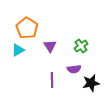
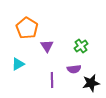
purple triangle: moved 3 px left
cyan triangle: moved 14 px down
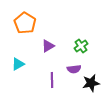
orange pentagon: moved 2 px left, 5 px up
purple triangle: moved 1 px right; rotated 32 degrees clockwise
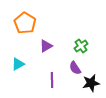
purple triangle: moved 2 px left
purple semicircle: moved 1 px right, 1 px up; rotated 64 degrees clockwise
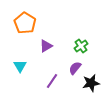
cyan triangle: moved 2 px right, 2 px down; rotated 32 degrees counterclockwise
purple semicircle: rotated 72 degrees clockwise
purple line: moved 1 px down; rotated 35 degrees clockwise
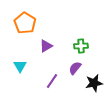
green cross: rotated 32 degrees clockwise
black star: moved 3 px right
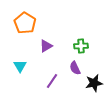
purple semicircle: rotated 64 degrees counterclockwise
